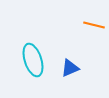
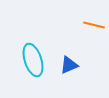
blue triangle: moved 1 px left, 3 px up
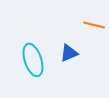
blue triangle: moved 12 px up
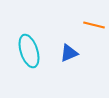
cyan ellipse: moved 4 px left, 9 px up
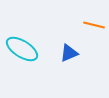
cyan ellipse: moved 7 px left, 2 px up; rotated 40 degrees counterclockwise
